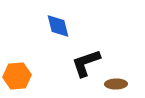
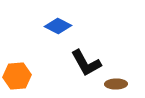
blue diamond: rotated 48 degrees counterclockwise
black L-shape: rotated 100 degrees counterclockwise
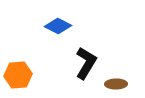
black L-shape: rotated 120 degrees counterclockwise
orange hexagon: moved 1 px right, 1 px up
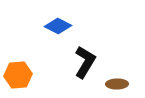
black L-shape: moved 1 px left, 1 px up
brown ellipse: moved 1 px right
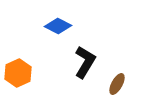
orange hexagon: moved 2 px up; rotated 20 degrees counterclockwise
brown ellipse: rotated 60 degrees counterclockwise
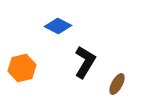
orange hexagon: moved 4 px right, 5 px up; rotated 12 degrees clockwise
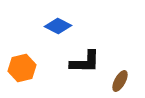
black L-shape: rotated 60 degrees clockwise
brown ellipse: moved 3 px right, 3 px up
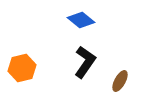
blue diamond: moved 23 px right, 6 px up; rotated 12 degrees clockwise
black L-shape: rotated 56 degrees counterclockwise
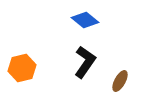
blue diamond: moved 4 px right
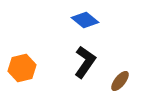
brown ellipse: rotated 10 degrees clockwise
